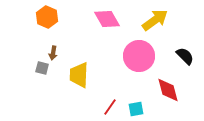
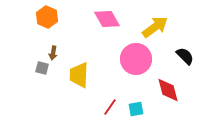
yellow arrow: moved 7 px down
pink circle: moved 3 px left, 3 px down
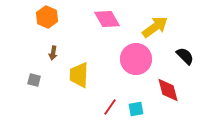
gray square: moved 8 px left, 12 px down
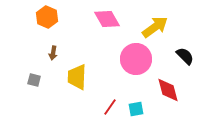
yellow trapezoid: moved 2 px left, 2 px down
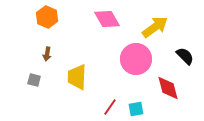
brown arrow: moved 6 px left, 1 px down
red diamond: moved 2 px up
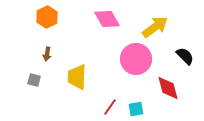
orange hexagon: rotated 10 degrees clockwise
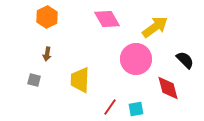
black semicircle: moved 4 px down
yellow trapezoid: moved 3 px right, 3 px down
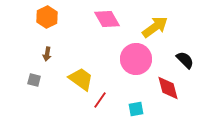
yellow trapezoid: moved 1 px right, 1 px up; rotated 124 degrees clockwise
red line: moved 10 px left, 7 px up
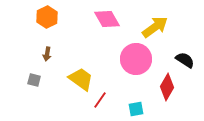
black semicircle: rotated 12 degrees counterclockwise
red diamond: moved 1 px left, 1 px up; rotated 44 degrees clockwise
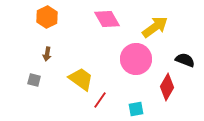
black semicircle: rotated 12 degrees counterclockwise
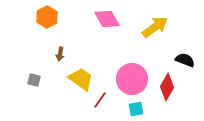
brown arrow: moved 13 px right
pink circle: moved 4 px left, 20 px down
